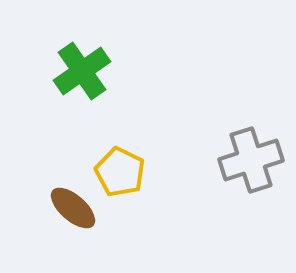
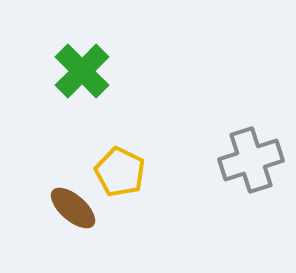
green cross: rotated 10 degrees counterclockwise
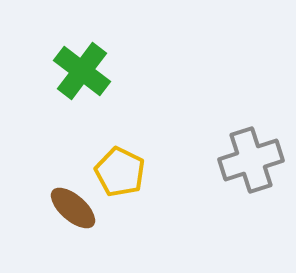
green cross: rotated 8 degrees counterclockwise
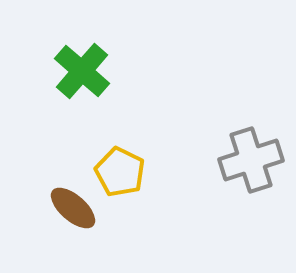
green cross: rotated 4 degrees clockwise
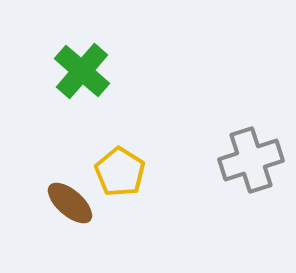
yellow pentagon: rotated 6 degrees clockwise
brown ellipse: moved 3 px left, 5 px up
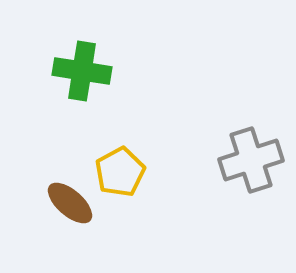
green cross: rotated 32 degrees counterclockwise
yellow pentagon: rotated 12 degrees clockwise
